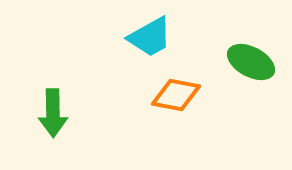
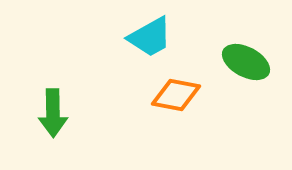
green ellipse: moved 5 px left
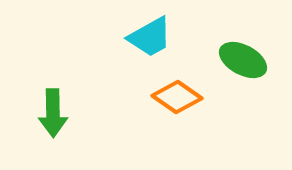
green ellipse: moved 3 px left, 2 px up
orange diamond: moved 1 px right, 2 px down; rotated 24 degrees clockwise
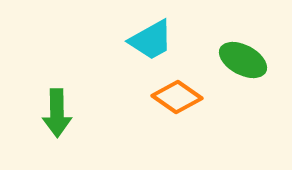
cyan trapezoid: moved 1 px right, 3 px down
green arrow: moved 4 px right
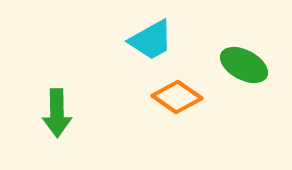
green ellipse: moved 1 px right, 5 px down
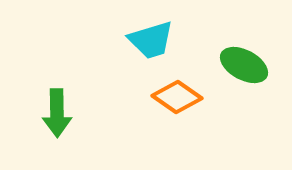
cyan trapezoid: rotated 12 degrees clockwise
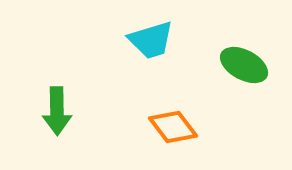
orange diamond: moved 4 px left, 30 px down; rotated 18 degrees clockwise
green arrow: moved 2 px up
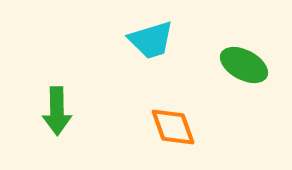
orange diamond: rotated 18 degrees clockwise
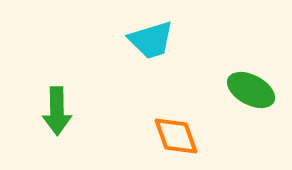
green ellipse: moved 7 px right, 25 px down
orange diamond: moved 3 px right, 9 px down
